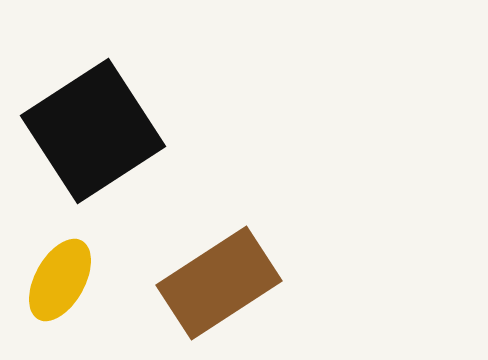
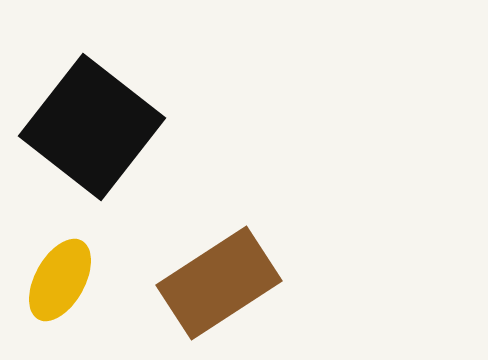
black square: moved 1 px left, 4 px up; rotated 19 degrees counterclockwise
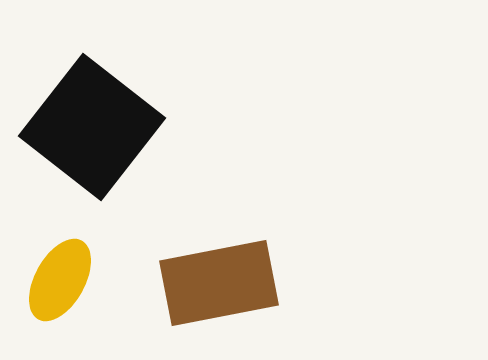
brown rectangle: rotated 22 degrees clockwise
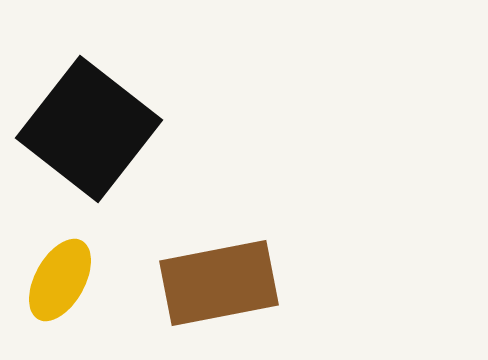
black square: moved 3 px left, 2 px down
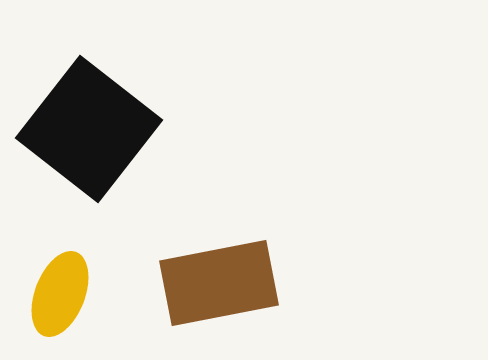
yellow ellipse: moved 14 px down; rotated 8 degrees counterclockwise
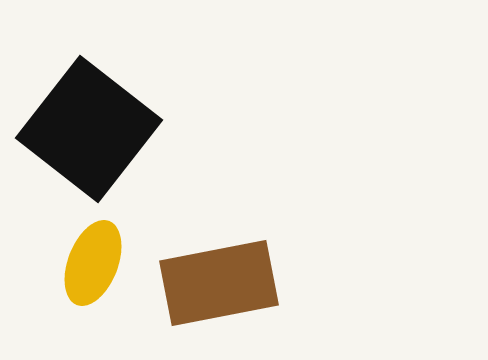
yellow ellipse: moved 33 px right, 31 px up
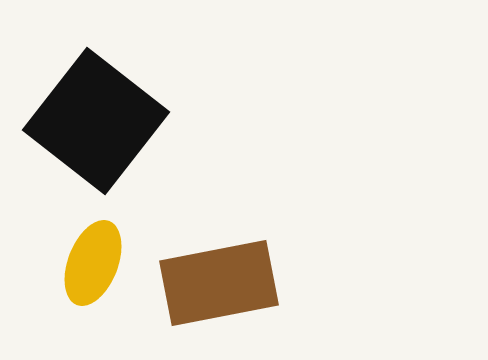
black square: moved 7 px right, 8 px up
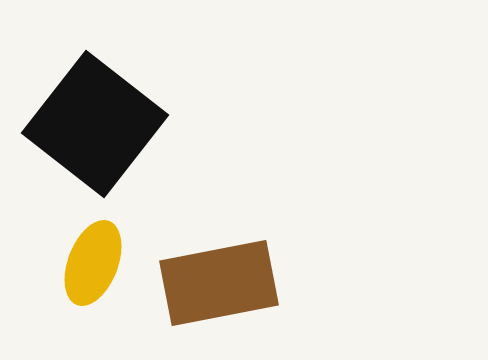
black square: moved 1 px left, 3 px down
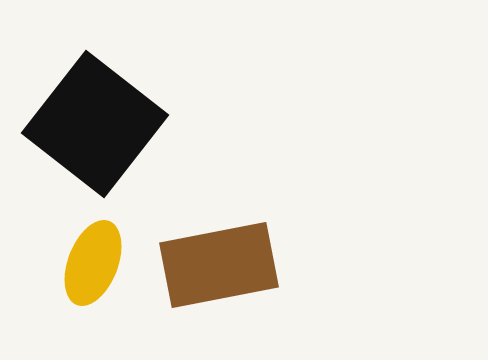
brown rectangle: moved 18 px up
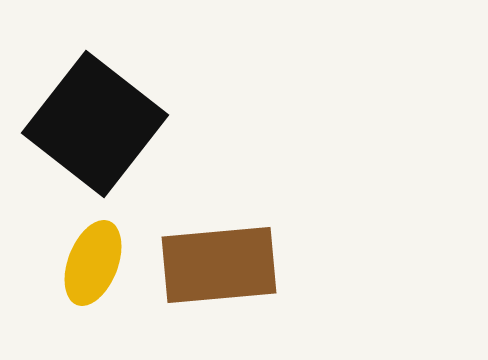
brown rectangle: rotated 6 degrees clockwise
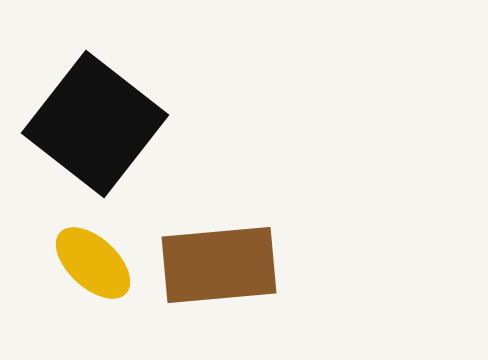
yellow ellipse: rotated 68 degrees counterclockwise
